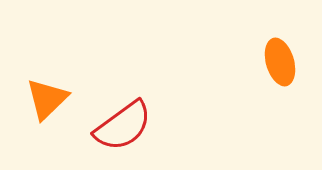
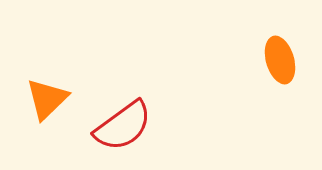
orange ellipse: moved 2 px up
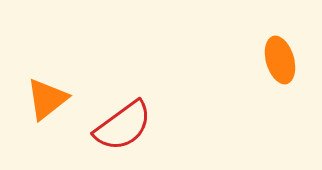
orange triangle: rotated 6 degrees clockwise
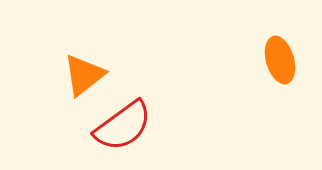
orange triangle: moved 37 px right, 24 px up
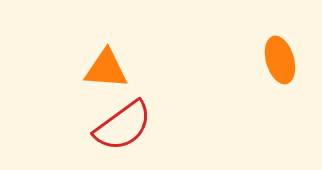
orange triangle: moved 22 px right, 6 px up; rotated 42 degrees clockwise
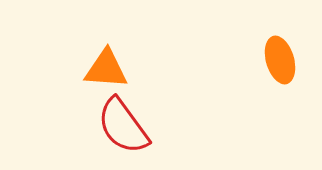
red semicircle: rotated 90 degrees clockwise
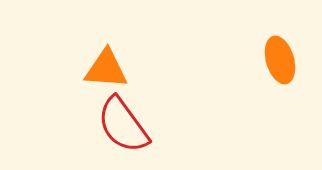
red semicircle: moved 1 px up
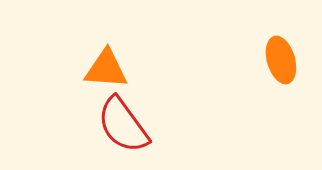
orange ellipse: moved 1 px right
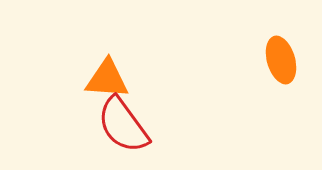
orange triangle: moved 1 px right, 10 px down
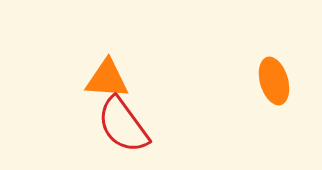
orange ellipse: moved 7 px left, 21 px down
